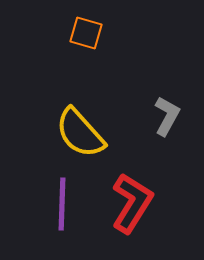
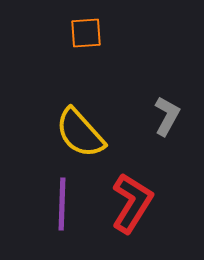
orange square: rotated 20 degrees counterclockwise
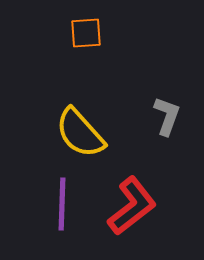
gray L-shape: rotated 9 degrees counterclockwise
red L-shape: moved 3 px down; rotated 20 degrees clockwise
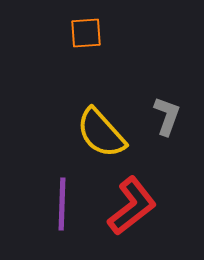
yellow semicircle: moved 21 px right
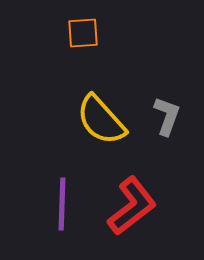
orange square: moved 3 px left
yellow semicircle: moved 13 px up
